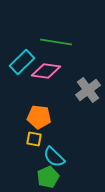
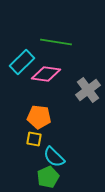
pink diamond: moved 3 px down
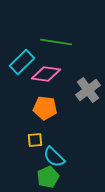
orange pentagon: moved 6 px right, 9 px up
yellow square: moved 1 px right, 1 px down; rotated 14 degrees counterclockwise
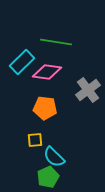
pink diamond: moved 1 px right, 2 px up
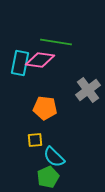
cyan rectangle: moved 2 px left, 1 px down; rotated 35 degrees counterclockwise
pink diamond: moved 7 px left, 12 px up
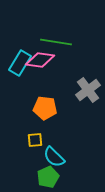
cyan rectangle: rotated 20 degrees clockwise
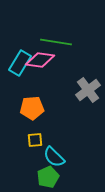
orange pentagon: moved 13 px left; rotated 10 degrees counterclockwise
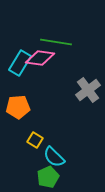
pink diamond: moved 2 px up
orange pentagon: moved 14 px left, 1 px up
yellow square: rotated 35 degrees clockwise
